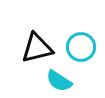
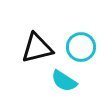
cyan semicircle: moved 5 px right
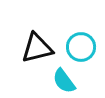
cyan semicircle: rotated 20 degrees clockwise
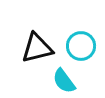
cyan circle: moved 1 px up
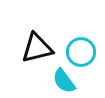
cyan circle: moved 6 px down
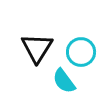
black triangle: rotated 44 degrees counterclockwise
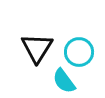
cyan circle: moved 2 px left
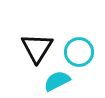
cyan semicircle: moved 7 px left; rotated 100 degrees clockwise
